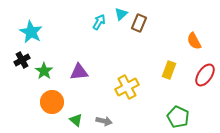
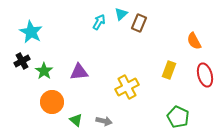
black cross: moved 1 px down
red ellipse: rotated 50 degrees counterclockwise
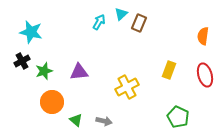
cyan star: rotated 15 degrees counterclockwise
orange semicircle: moved 9 px right, 5 px up; rotated 36 degrees clockwise
green star: rotated 18 degrees clockwise
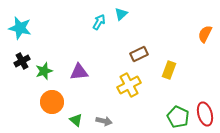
brown rectangle: moved 31 px down; rotated 42 degrees clockwise
cyan star: moved 11 px left, 4 px up
orange semicircle: moved 2 px right, 2 px up; rotated 18 degrees clockwise
red ellipse: moved 39 px down
yellow cross: moved 2 px right, 2 px up
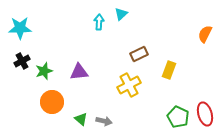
cyan arrow: rotated 28 degrees counterclockwise
cyan star: rotated 15 degrees counterclockwise
green triangle: moved 5 px right, 1 px up
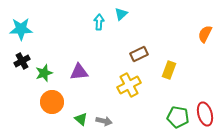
cyan star: moved 1 px right, 1 px down
green star: moved 2 px down
green pentagon: rotated 15 degrees counterclockwise
